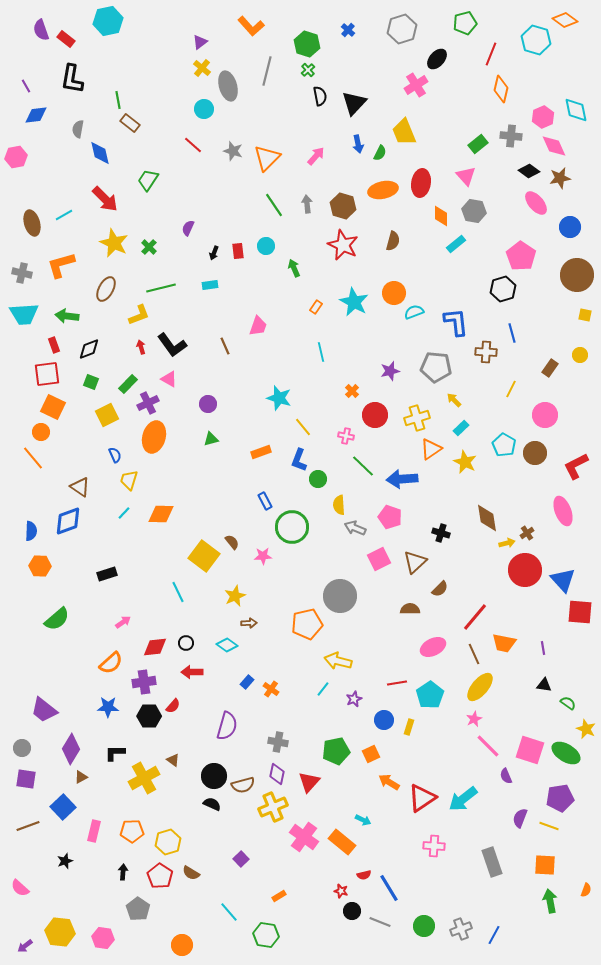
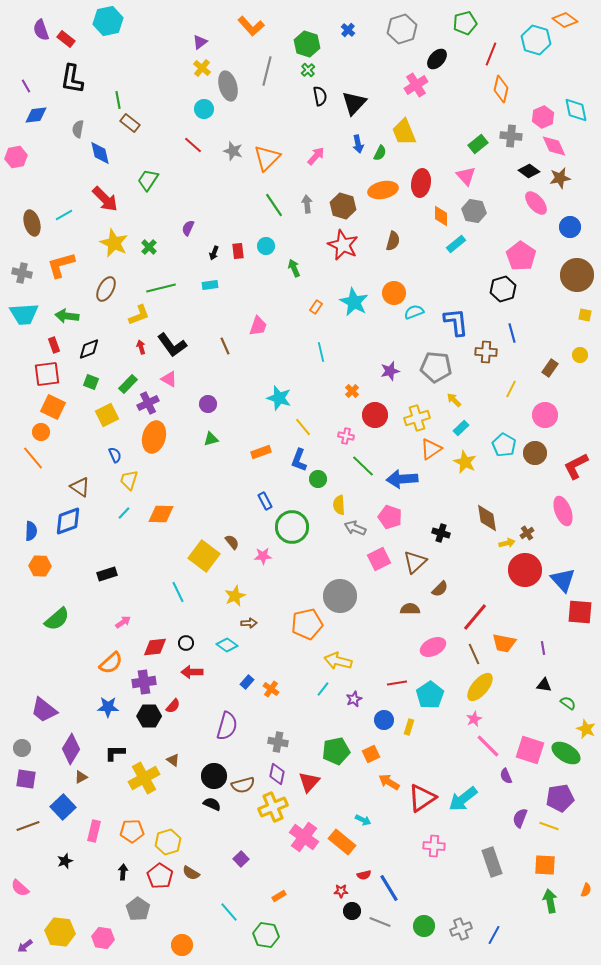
red star at (341, 891): rotated 16 degrees counterclockwise
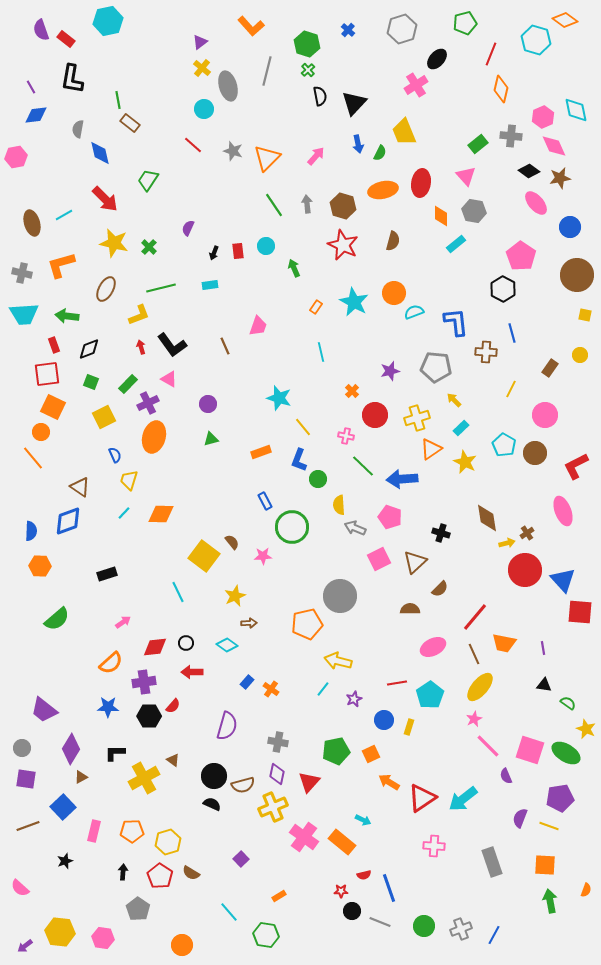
purple line at (26, 86): moved 5 px right, 1 px down
yellow star at (114, 243): rotated 12 degrees counterclockwise
black hexagon at (503, 289): rotated 15 degrees counterclockwise
yellow square at (107, 415): moved 3 px left, 2 px down
blue line at (389, 888): rotated 12 degrees clockwise
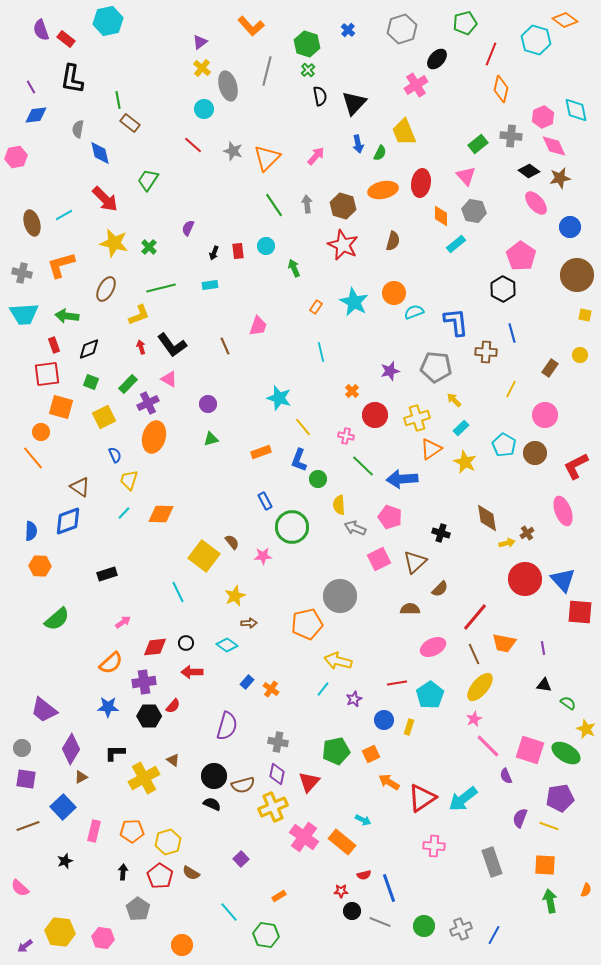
orange square at (53, 407): moved 8 px right; rotated 10 degrees counterclockwise
red circle at (525, 570): moved 9 px down
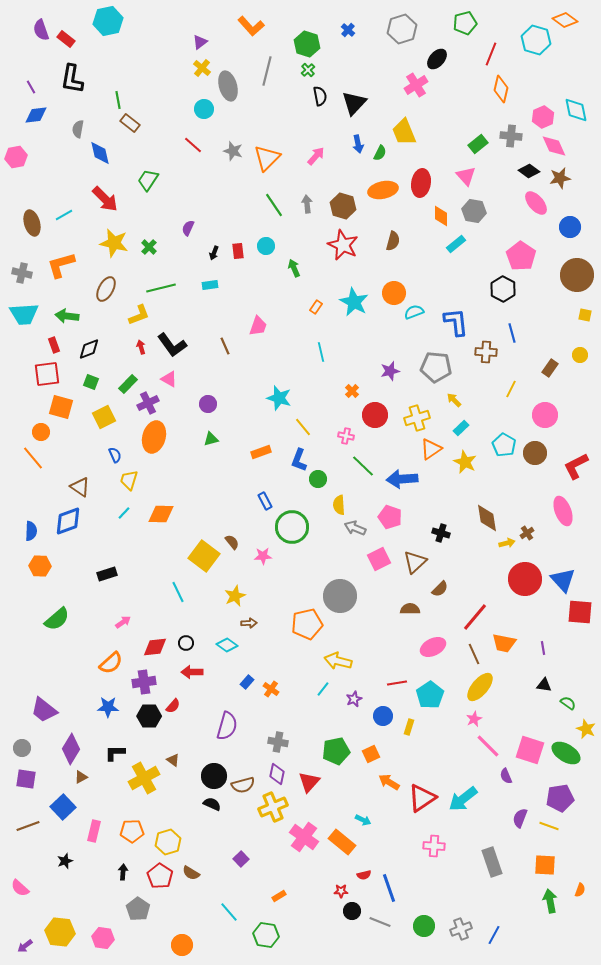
blue circle at (384, 720): moved 1 px left, 4 px up
orange semicircle at (586, 890): moved 6 px left
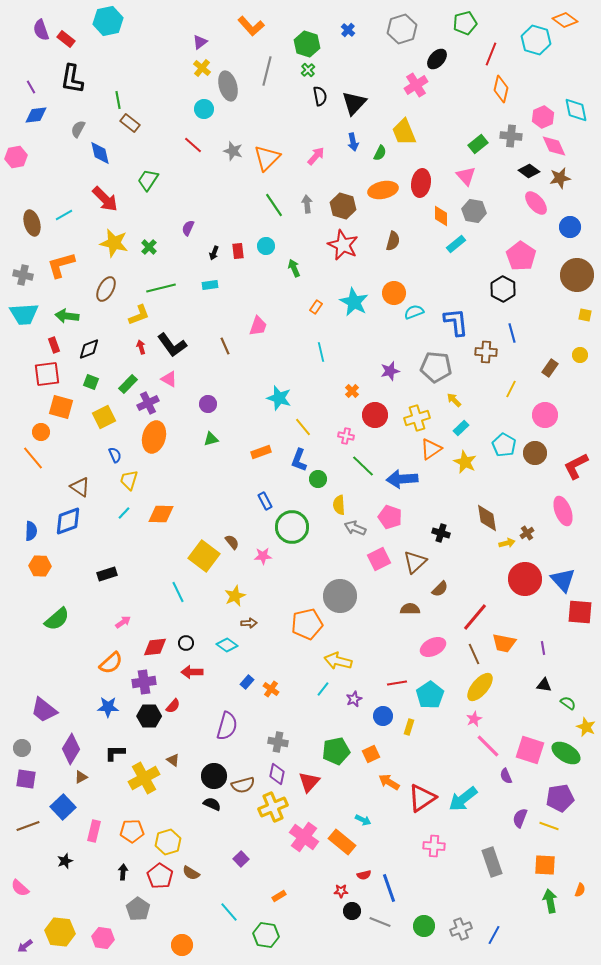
gray semicircle at (78, 129): rotated 18 degrees clockwise
blue arrow at (358, 144): moved 5 px left, 2 px up
gray cross at (22, 273): moved 1 px right, 2 px down
yellow star at (586, 729): moved 2 px up
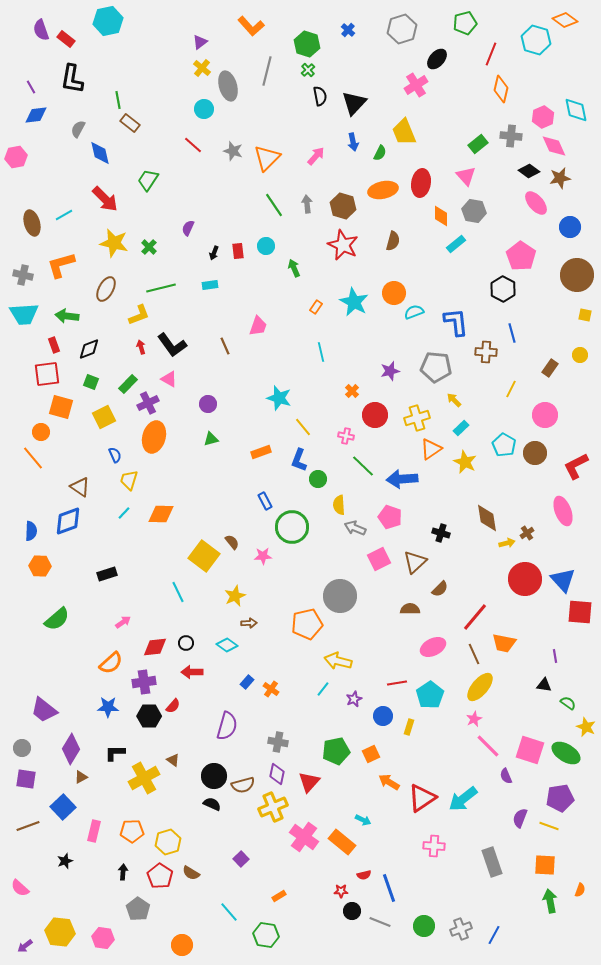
purple line at (543, 648): moved 12 px right, 8 px down
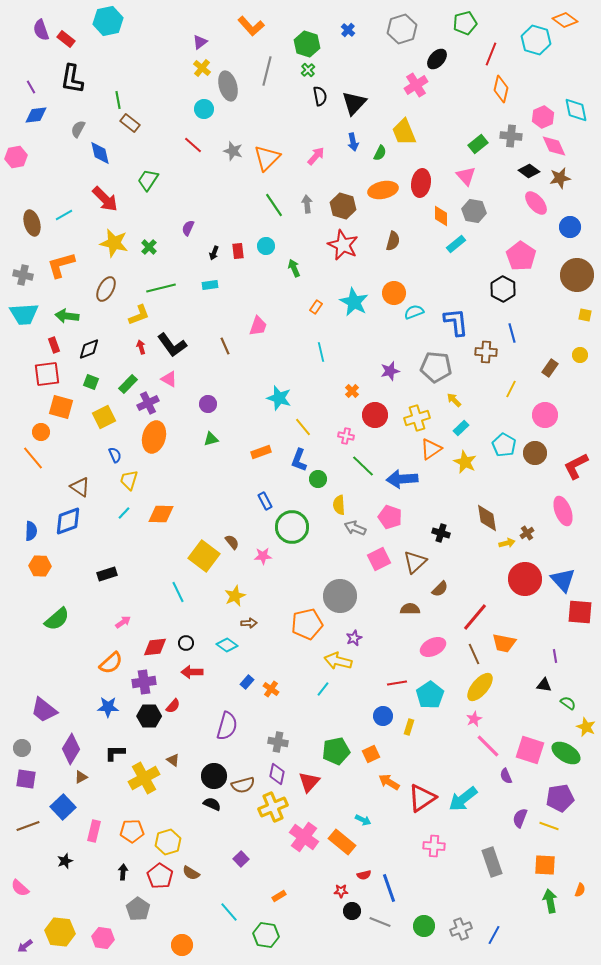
purple star at (354, 699): moved 61 px up
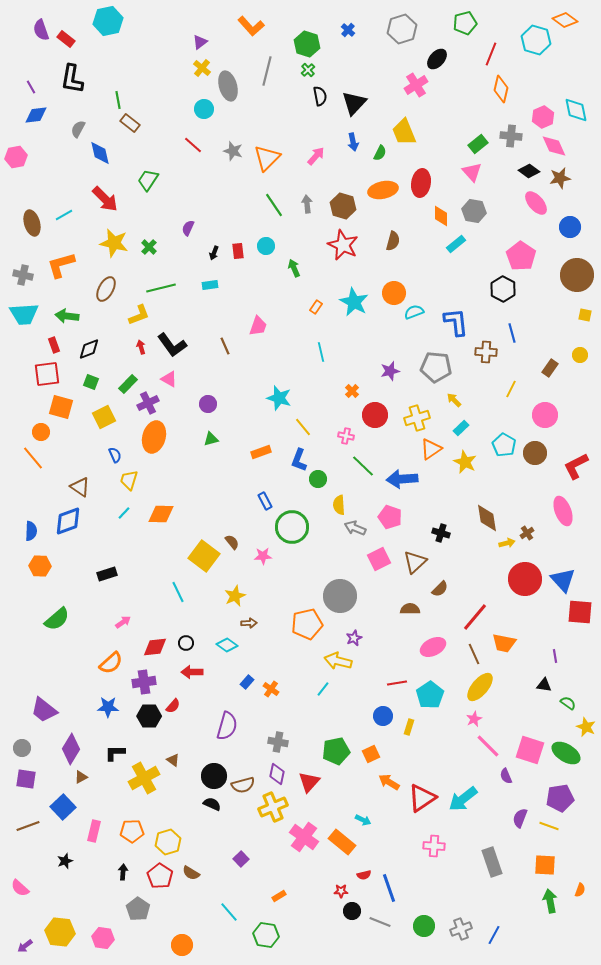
pink triangle at (466, 176): moved 6 px right, 4 px up
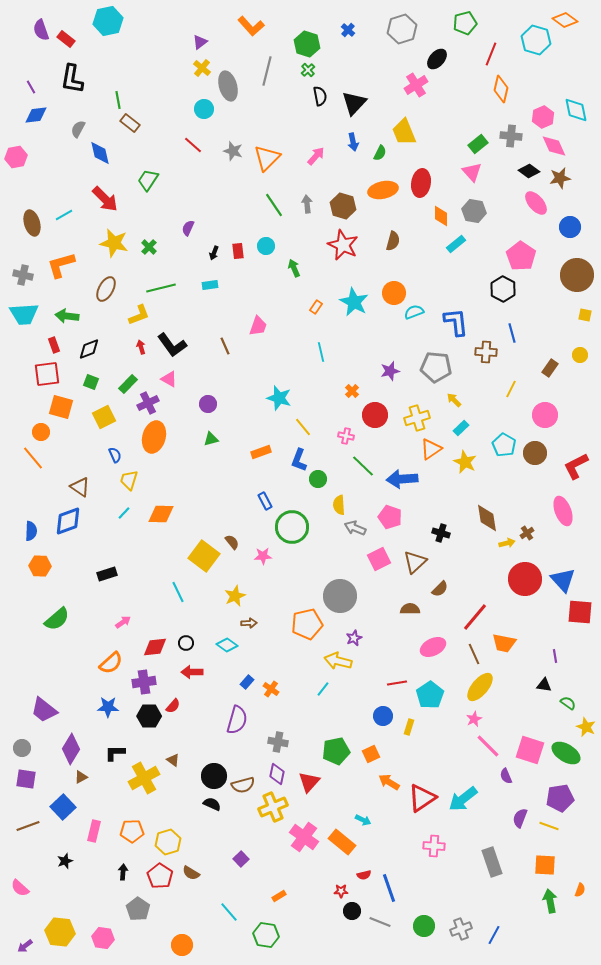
purple semicircle at (227, 726): moved 10 px right, 6 px up
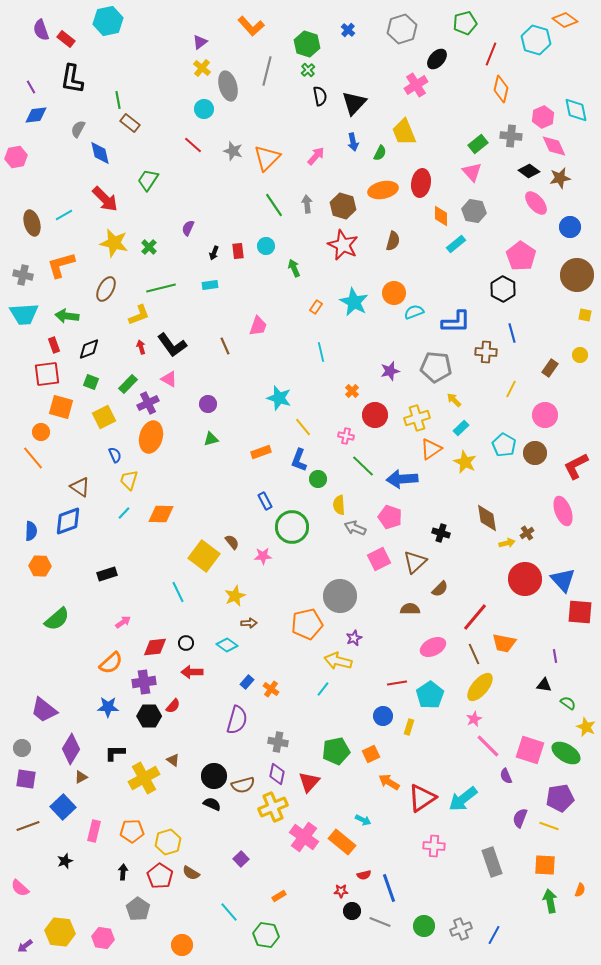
blue L-shape at (456, 322): rotated 96 degrees clockwise
orange ellipse at (154, 437): moved 3 px left
